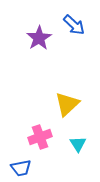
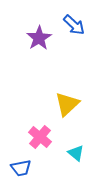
pink cross: rotated 30 degrees counterclockwise
cyan triangle: moved 2 px left, 9 px down; rotated 18 degrees counterclockwise
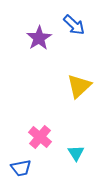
yellow triangle: moved 12 px right, 18 px up
cyan triangle: rotated 18 degrees clockwise
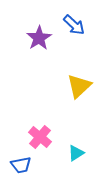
cyan triangle: rotated 30 degrees clockwise
blue trapezoid: moved 3 px up
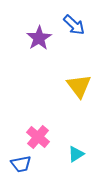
yellow triangle: rotated 24 degrees counterclockwise
pink cross: moved 2 px left
cyan triangle: moved 1 px down
blue trapezoid: moved 1 px up
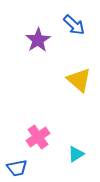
purple star: moved 1 px left, 2 px down
yellow triangle: moved 6 px up; rotated 12 degrees counterclockwise
pink cross: rotated 15 degrees clockwise
blue trapezoid: moved 4 px left, 4 px down
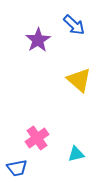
pink cross: moved 1 px left, 1 px down
cyan triangle: rotated 18 degrees clockwise
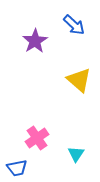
purple star: moved 3 px left, 1 px down
cyan triangle: rotated 42 degrees counterclockwise
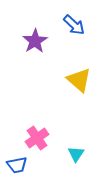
blue trapezoid: moved 3 px up
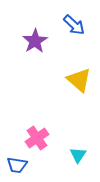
cyan triangle: moved 2 px right, 1 px down
blue trapezoid: rotated 20 degrees clockwise
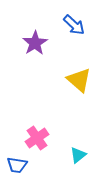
purple star: moved 2 px down
cyan triangle: rotated 18 degrees clockwise
